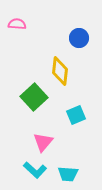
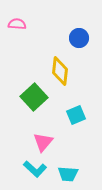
cyan L-shape: moved 1 px up
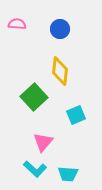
blue circle: moved 19 px left, 9 px up
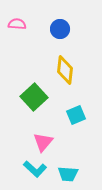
yellow diamond: moved 5 px right, 1 px up
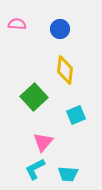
cyan L-shape: rotated 110 degrees clockwise
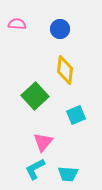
green square: moved 1 px right, 1 px up
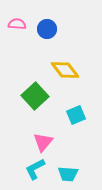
blue circle: moved 13 px left
yellow diamond: rotated 44 degrees counterclockwise
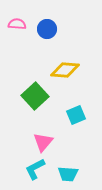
yellow diamond: rotated 48 degrees counterclockwise
